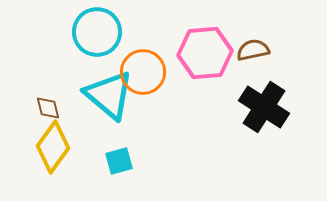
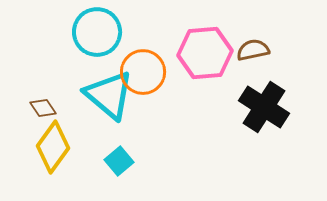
brown diamond: moved 5 px left; rotated 20 degrees counterclockwise
cyan square: rotated 24 degrees counterclockwise
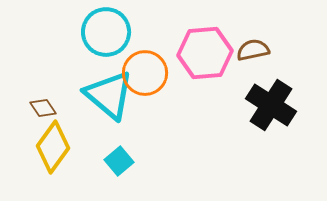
cyan circle: moved 9 px right
orange circle: moved 2 px right, 1 px down
black cross: moved 7 px right, 2 px up
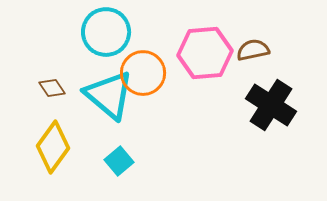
orange circle: moved 2 px left
brown diamond: moved 9 px right, 20 px up
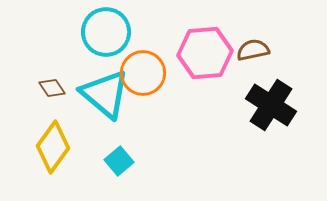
cyan triangle: moved 4 px left, 1 px up
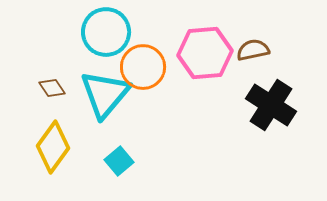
orange circle: moved 6 px up
cyan triangle: rotated 30 degrees clockwise
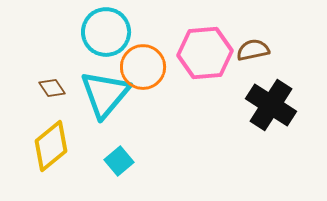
yellow diamond: moved 2 px left, 1 px up; rotated 15 degrees clockwise
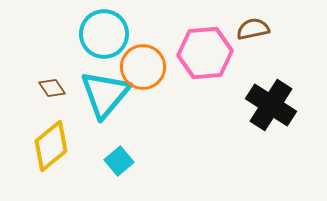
cyan circle: moved 2 px left, 2 px down
brown semicircle: moved 21 px up
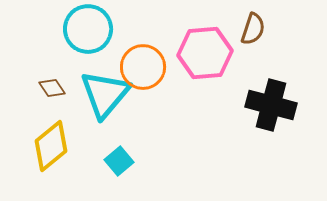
brown semicircle: rotated 120 degrees clockwise
cyan circle: moved 16 px left, 5 px up
black cross: rotated 18 degrees counterclockwise
